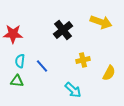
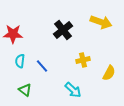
green triangle: moved 8 px right, 9 px down; rotated 32 degrees clockwise
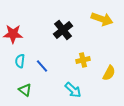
yellow arrow: moved 1 px right, 3 px up
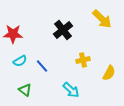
yellow arrow: rotated 25 degrees clockwise
cyan semicircle: rotated 128 degrees counterclockwise
cyan arrow: moved 2 px left
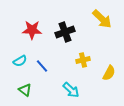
black cross: moved 2 px right, 2 px down; rotated 18 degrees clockwise
red star: moved 19 px right, 4 px up
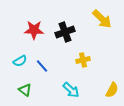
red star: moved 2 px right
yellow semicircle: moved 3 px right, 17 px down
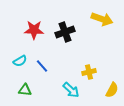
yellow arrow: rotated 25 degrees counterclockwise
yellow cross: moved 6 px right, 12 px down
green triangle: rotated 32 degrees counterclockwise
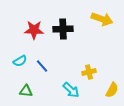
black cross: moved 2 px left, 3 px up; rotated 18 degrees clockwise
green triangle: moved 1 px right, 1 px down
